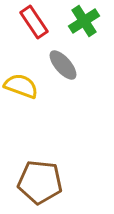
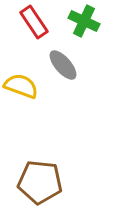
green cross: rotated 32 degrees counterclockwise
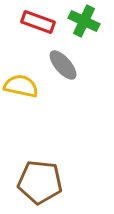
red rectangle: moved 4 px right; rotated 36 degrees counterclockwise
yellow semicircle: rotated 8 degrees counterclockwise
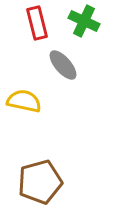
red rectangle: moved 1 px left, 1 px down; rotated 56 degrees clockwise
yellow semicircle: moved 3 px right, 15 px down
brown pentagon: rotated 21 degrees counterclockwise
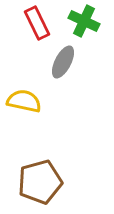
red rectangle: rotated 12 degrees counterclockwise
gray ellipse: moved 3 px up; rotated 68 degrees clockwise
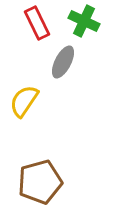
yellow semicircle: rotated 68 degrees counterclockwise
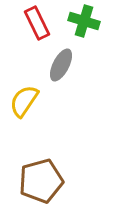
green cross: rotated 8 degrees counterclockwise
gray ellipse: moved 2 px left, 3 px down
brown pentagon: moved 1 px right, 1 px up
